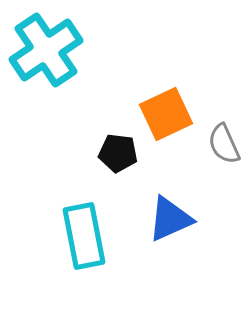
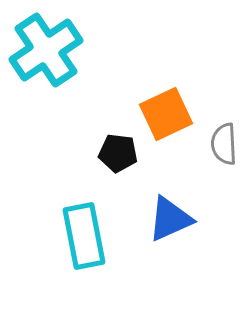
gray semicircle: rotated 21 degrees clockwise
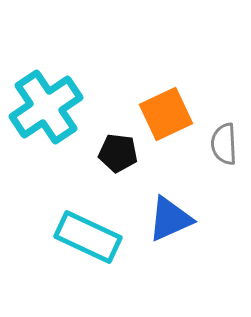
cyan cross: moved 57 px down
cyan rectangle: moved 4 px right, 1 px down; rotated 54 degrees counterclockwise
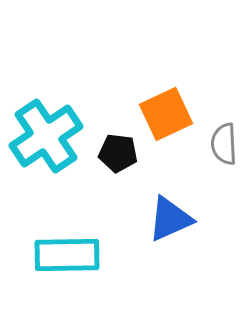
cyan cross: moved 29 px down
cyan rectangle: moved 21 px left, 18 px down; rotated 26 degrees counterclockwise
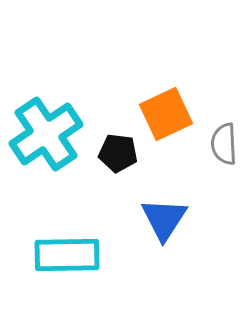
cyan cross: moved 2 px up
blue triangle: moved 6 px left; rotated 33 degrees counterclockwise
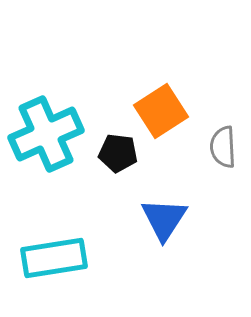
orange square: moved 5 px left, 3 px up; rotated 8 degrees counterclockwise
cyan cross: rotated 10 degrees clockwise
gray semicircle: moved 1 px left, 3 px down
cyan rectangle: moved 13 px left, 3 px down; rotated 8 degrees counterclockwise
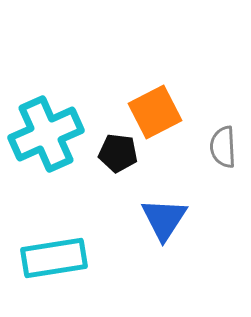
orange square: moved 6 px left, 1 px down; rotated 6 degrees clockwise
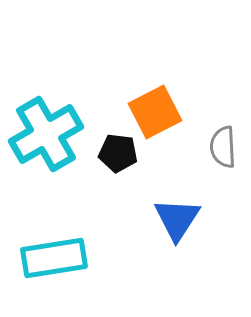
cyan cross: rotated 6 degrees counterclockwise
blue triangle: moved 13 px right
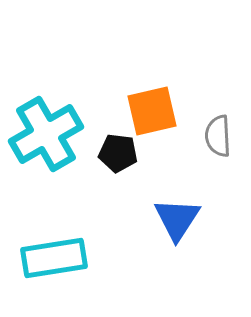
orange square: moved 3 px left, 1 px up; rotated 14 degrees clockwise
gray semicircle: moved 5 px left, 11 px up
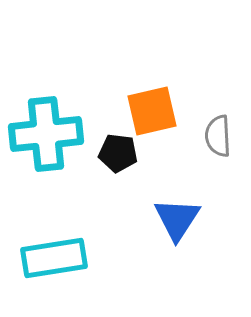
cyan cross: rotated 24 degrees clockwise
